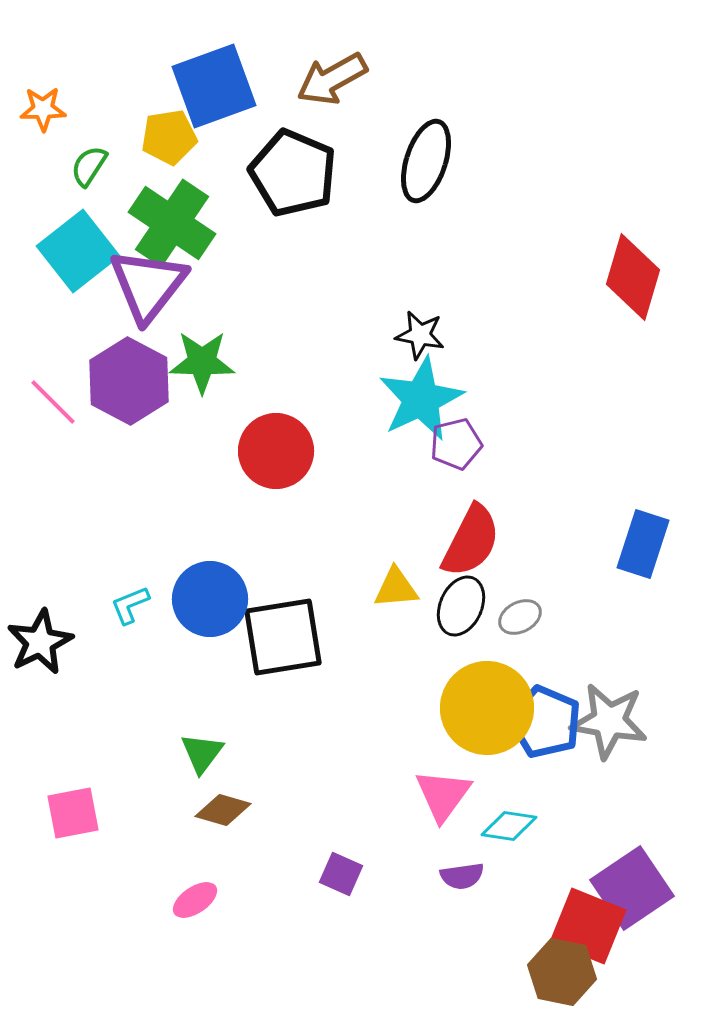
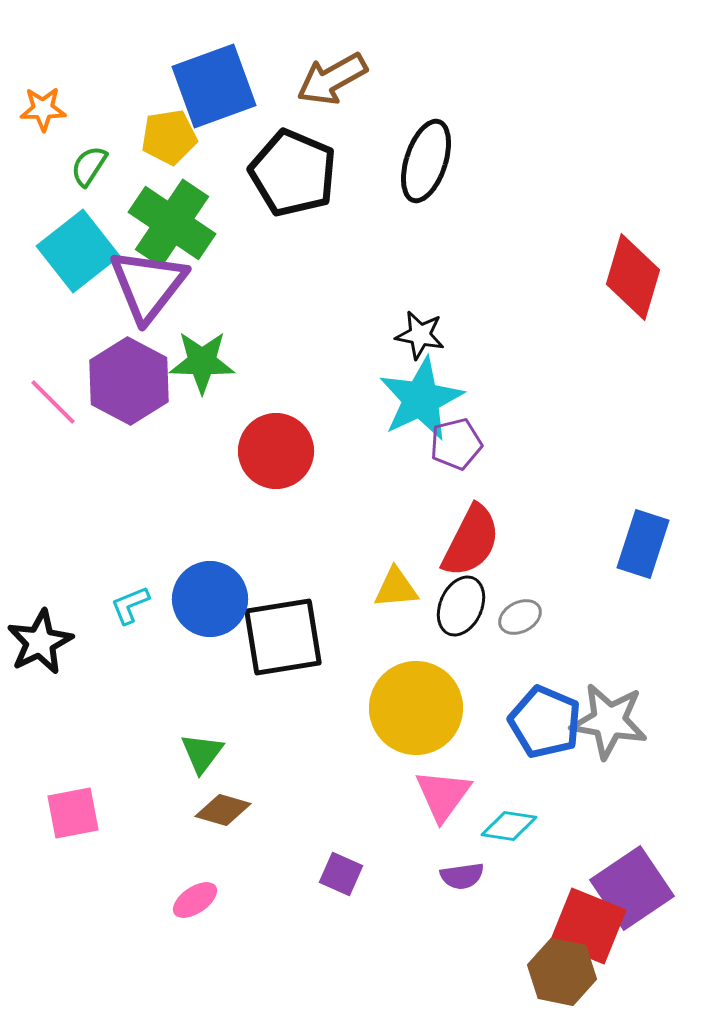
yellow circle at (487, 708): moved 71 px left
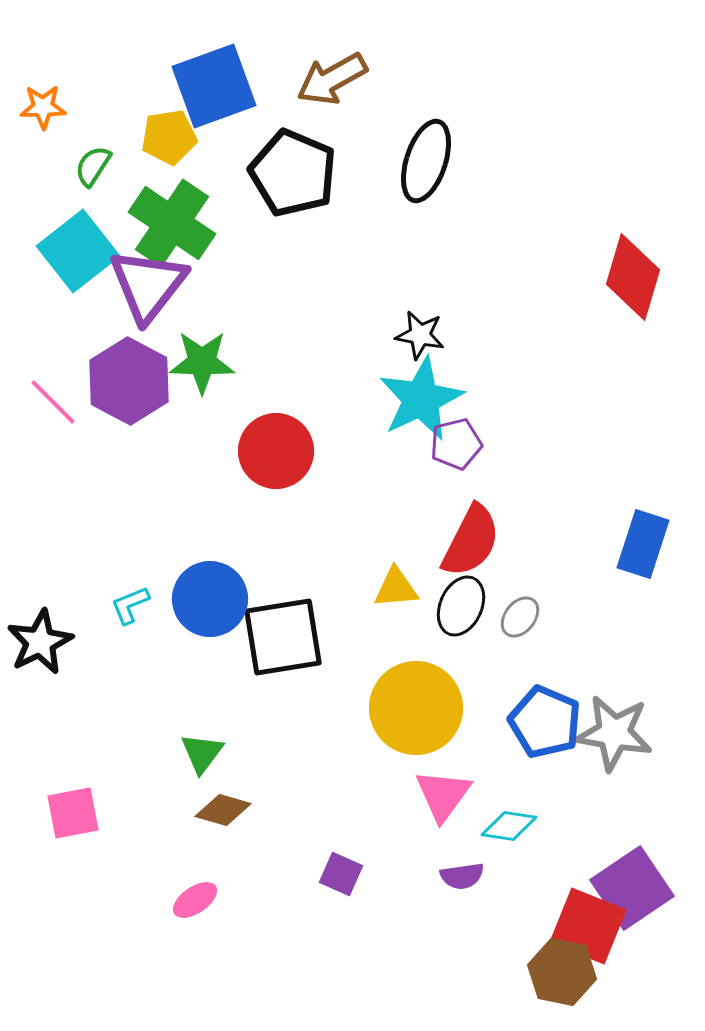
orange star at (43, 109): moved 2 px up
green semicircle at (89, 166): moved 4 px right
gray ellipse at (520, 617): rotated 24 degrees counterclockwise
gray star at (609, 721): moved 5 px right, 12 px down
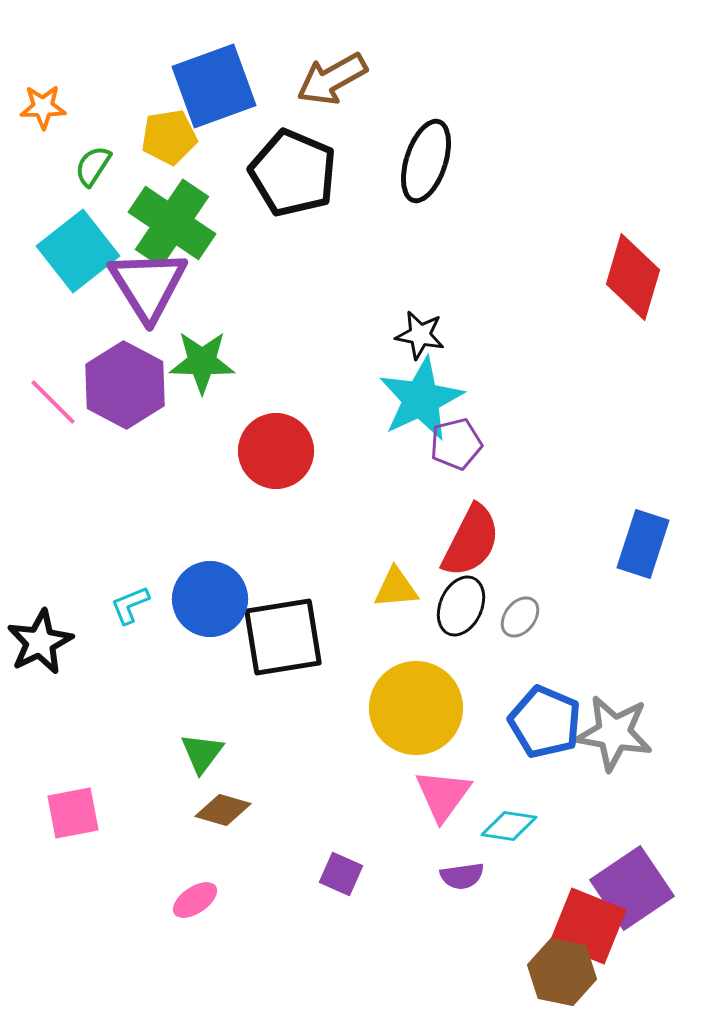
purple triangle at (148, 285): rotated 10 degrees counterclockwise
purple hexagon at (129, 381): moved 4 px left, 4 px down
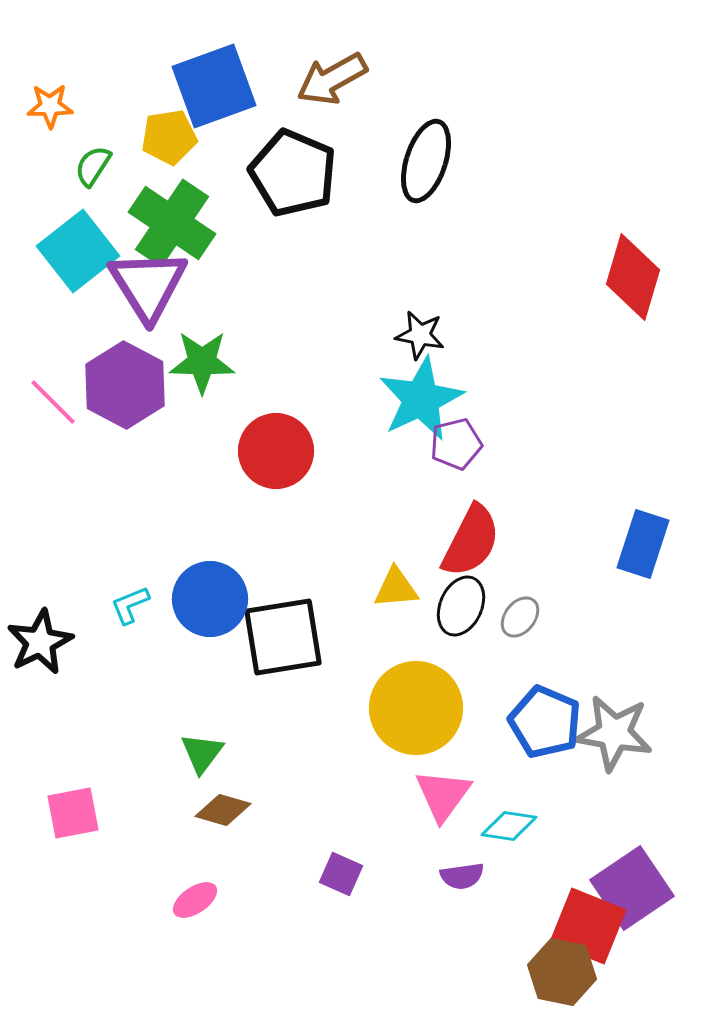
orange star at (43, 107): moved 7 px right, 1 px up
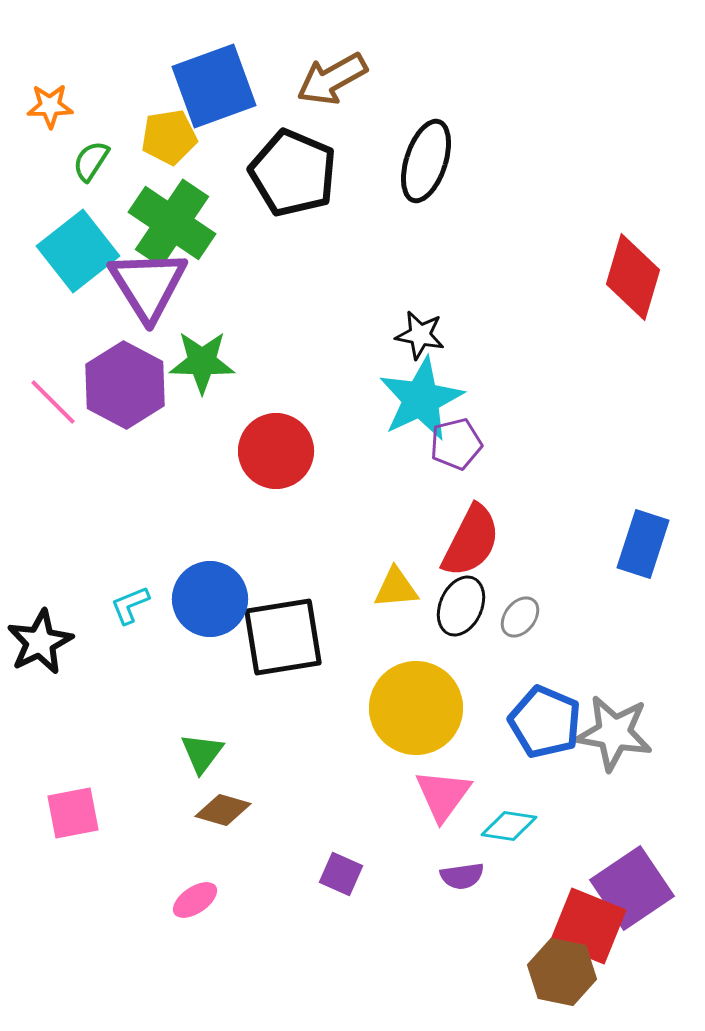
green semicircle at (93, 166): moved 2 px left, 5 px up
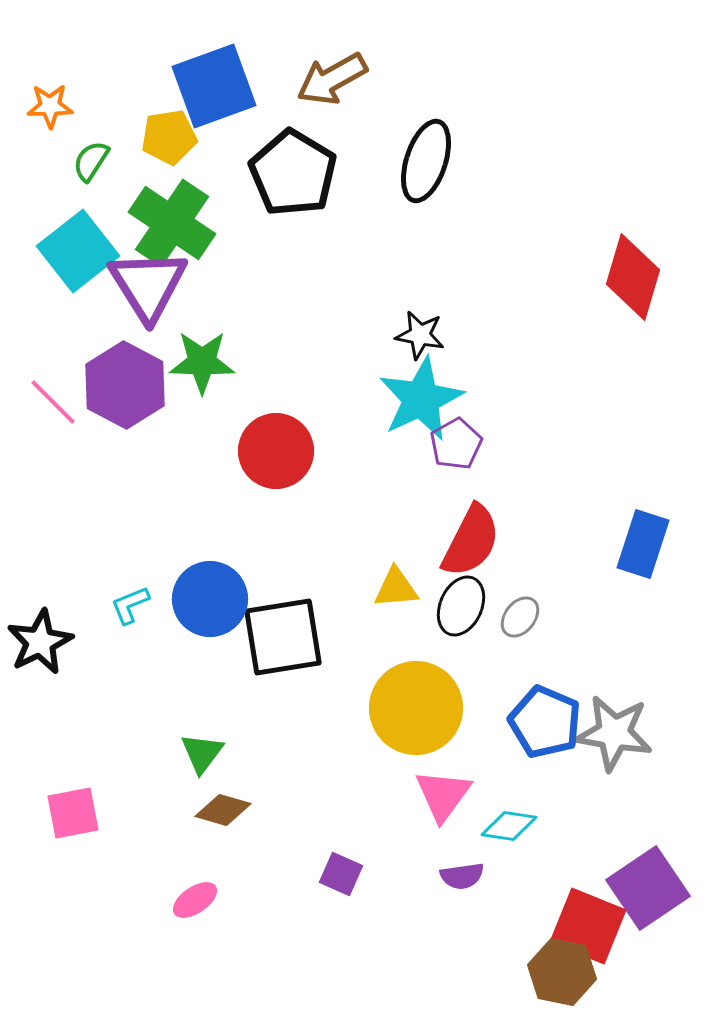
black pentagon at (293, 173): rotated 8 degrees clockwise
purple pentagon at (456, 444): rotated 15 degrees counterclockwise
purple square at (632, 888): moved 16 px right
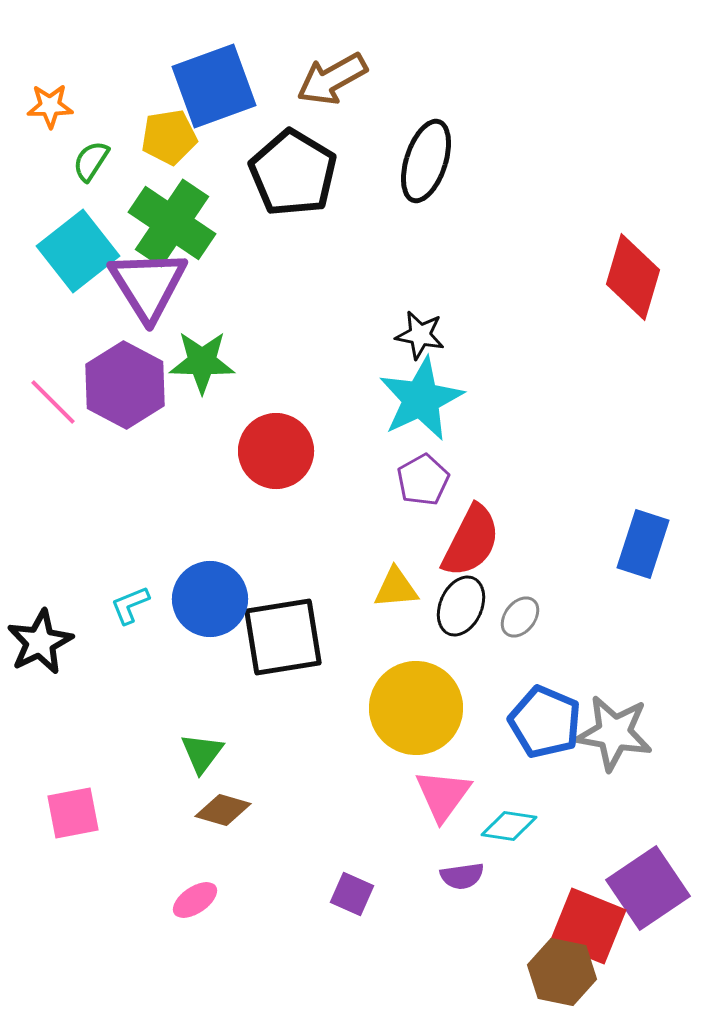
purple pentagon at (456, 444): moved 33 px left, 36 px down
purple square at (341, 874): moved 11 px right, 20 px down
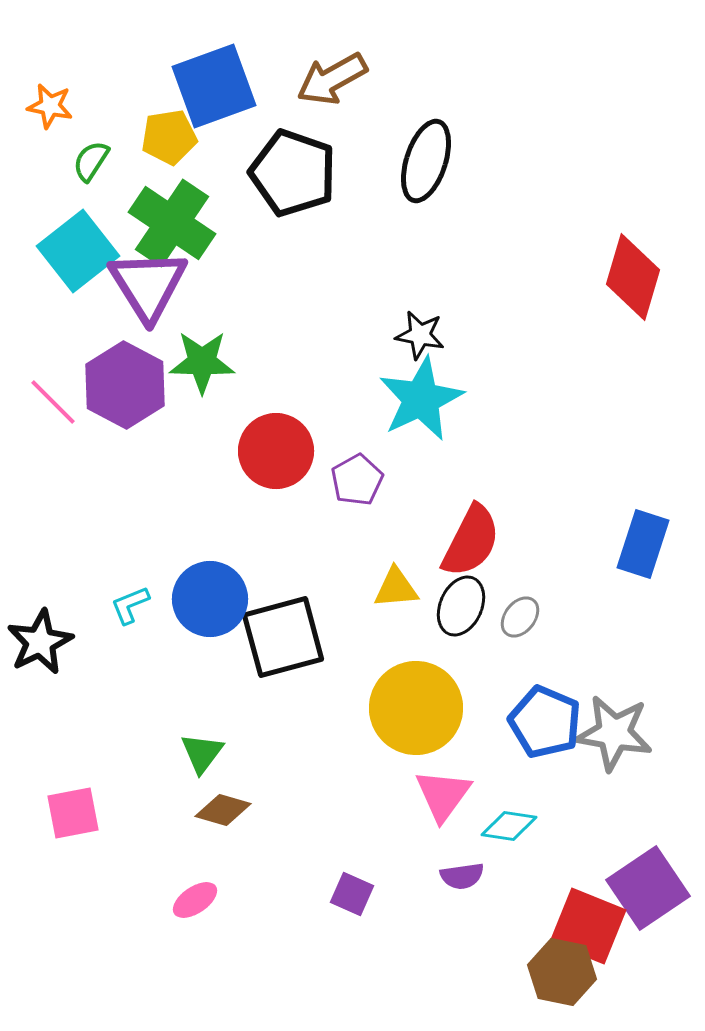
orange star at (50, 106): rotated 12 degrees clockwise
black pentagon at (293, 173): rotated 12 degrees counterclockwise
purple pentagon at (423, 480): moved 66 px left
black square at (283, 637): rotated 6 degrees counterclockwise
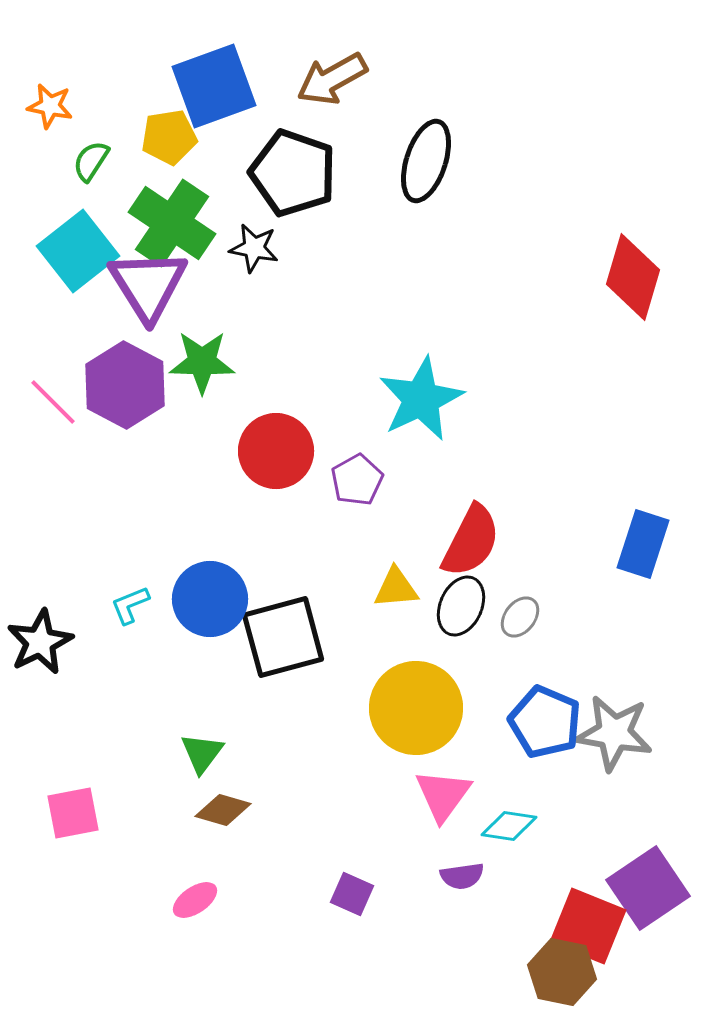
black star at (420, 335): moved 166 px left, 87 px up
